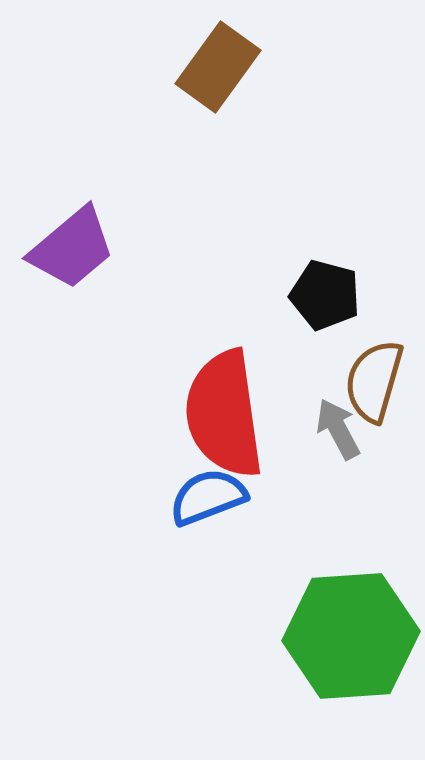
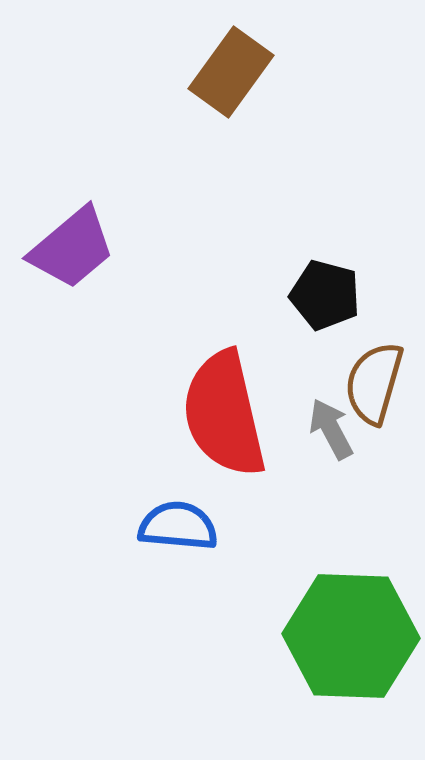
brown rectangle: moved 13 px right, 5 px down
brown semicircle: moved 2 px down
red semicircle: rotated 5 degrees counterclockwise
gray arrow: moved 7 px left
blue semicircle: moved 30 px left, 29 px down; rotated 26 degrees clockwise
green hexagon: rotated 6 degrees clockwise
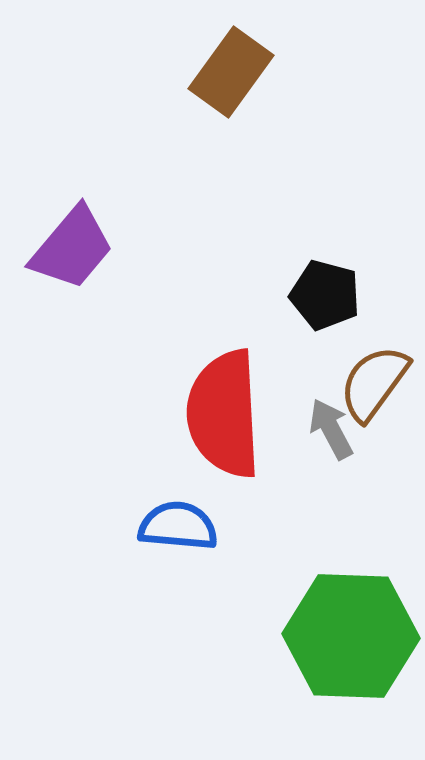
purple trapezoid: rotated 10 degrees counterclockwise
brown semicircle: rotated 20 degrees clockwise
red semicircle: rotated 10 degrees clockwise
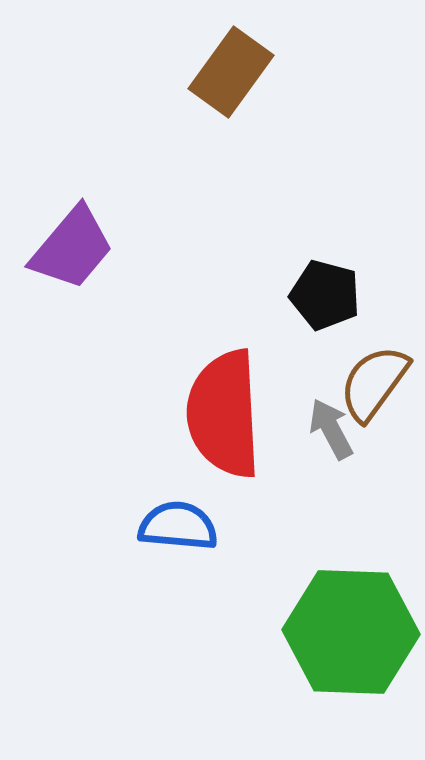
green hexagon: moved 4 px up
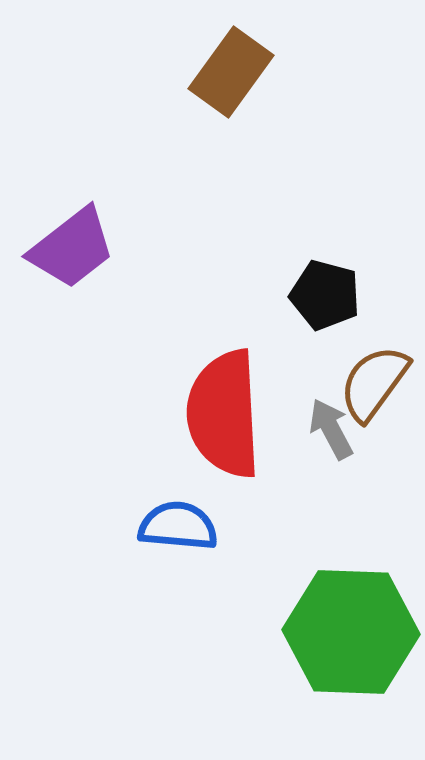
purple trapezoid: rotated 12 degrees clockwise
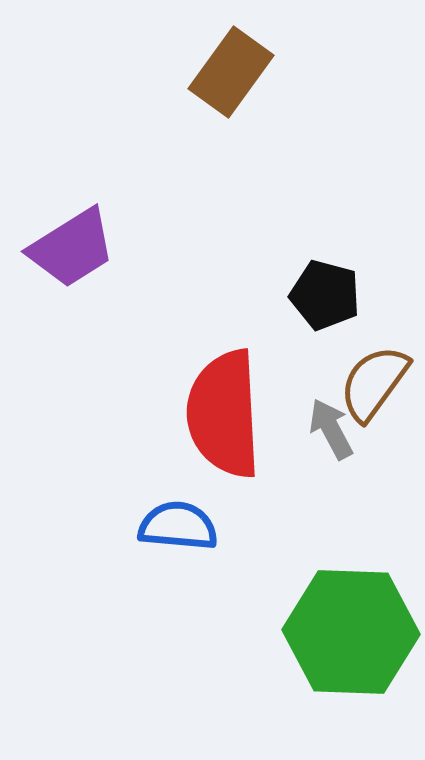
purple trapezoid: rotated 6 degrees clockwise
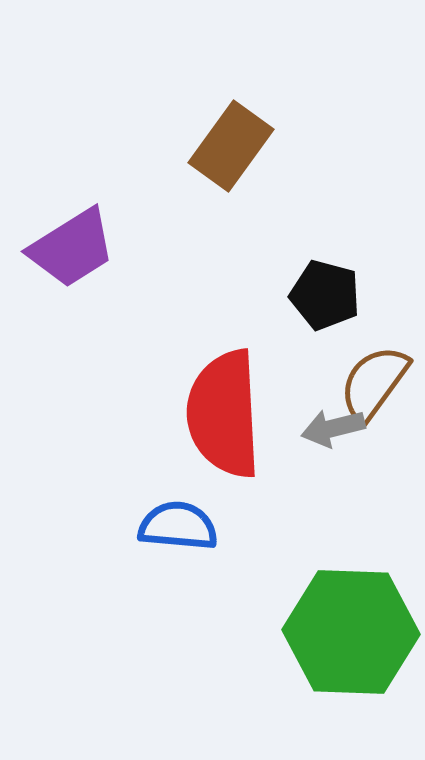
brown rectangle: moved 74 px down
gray arrow: moved 2 px right, 1 px up; rotated 76 degrees counterclockwise
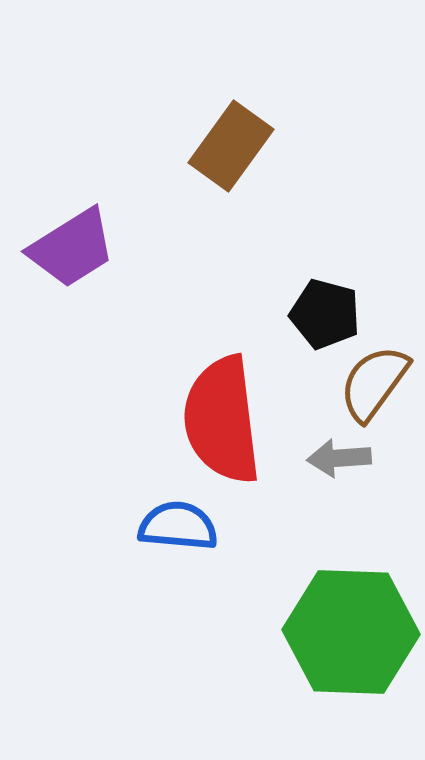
black pentagon: moved 19 px down
red semicircle: moved 2 px left, 6 px down; rotated 4 degrees counterclockwise
gray arrow: moved 6 px right, 30 px down; rotated 10 degrees clockwise
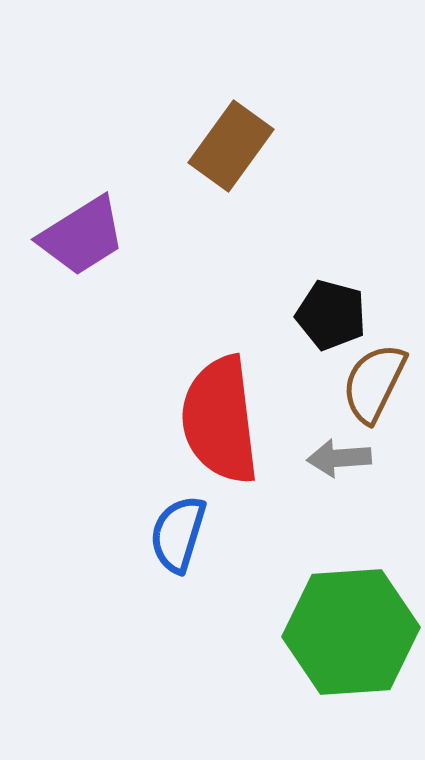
purple trapezoid: moved 10 px right, 12 px up
black pentagon: moved 6 px right, 1 px down
brown semicircle: rotated 10 degrees counterclockwise
red semicircle: moved 2 px left
blue semicircle: moved 8 px down; rotated 78 degrees counterclockwise
green hexagon: rotated 6 degrees counterclockwise
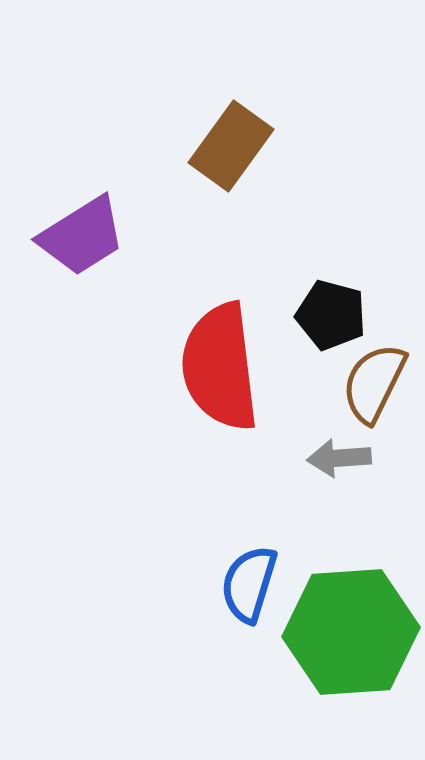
red semicircle: moved 53 px up
blue semicircle: moved 71 px right, 50 px down
